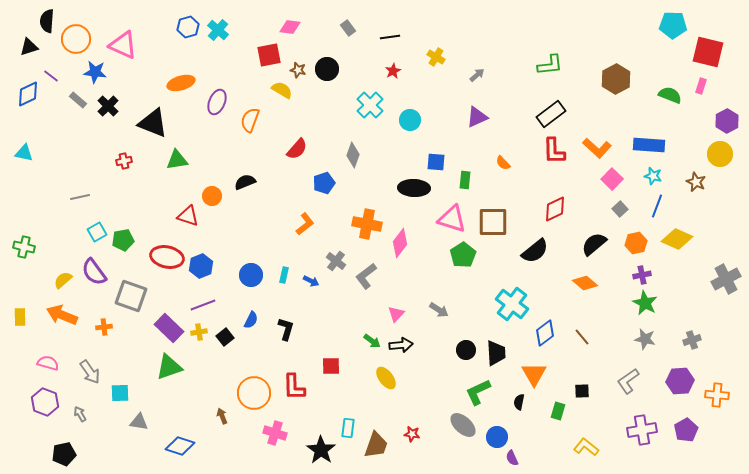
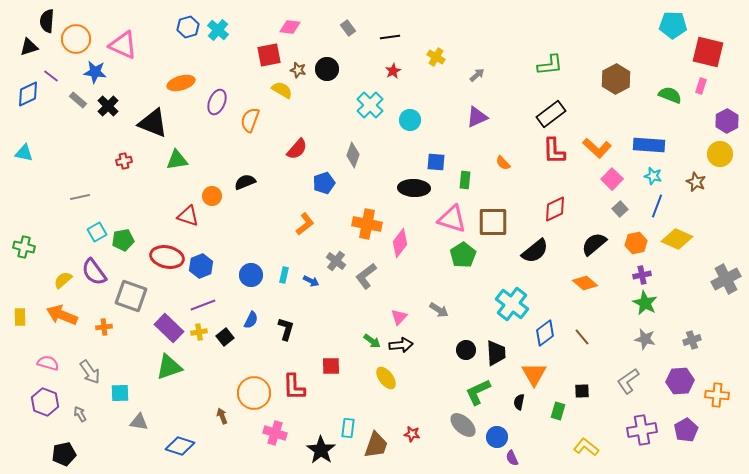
pink triangle at (396, 314): moved 3 px right, 3 px down
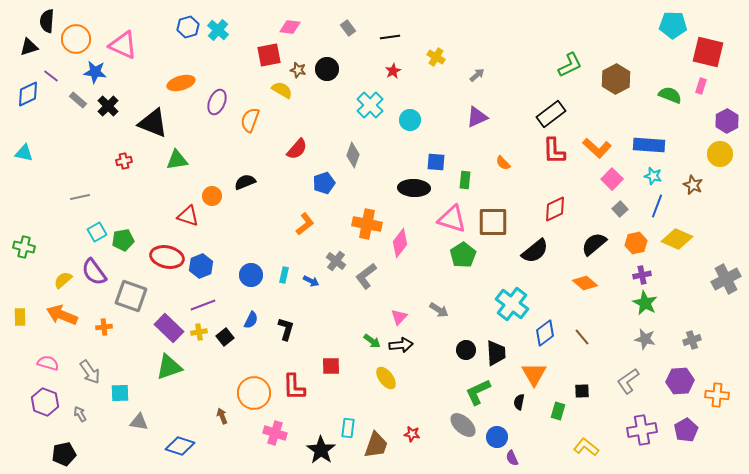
green L-shape at (550, 65): moved 20 px right; rotated 20 degrees counterclockwise
brown star at (696, 182): moved 3 px left, 3 px down
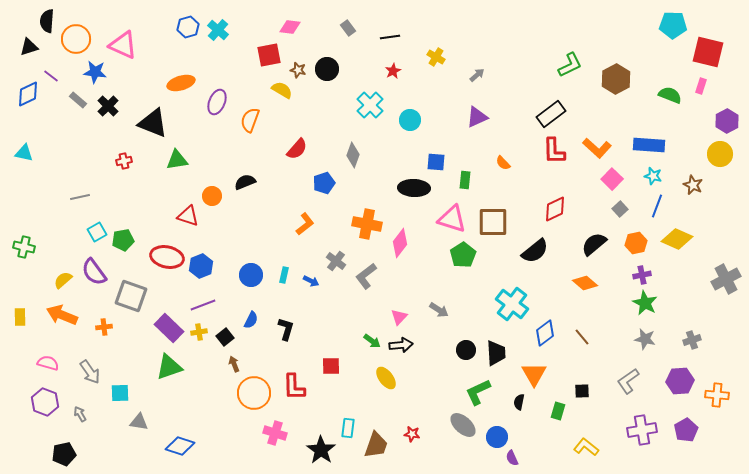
brown arrow at (222, 416): moved 12 px right, 52 px up
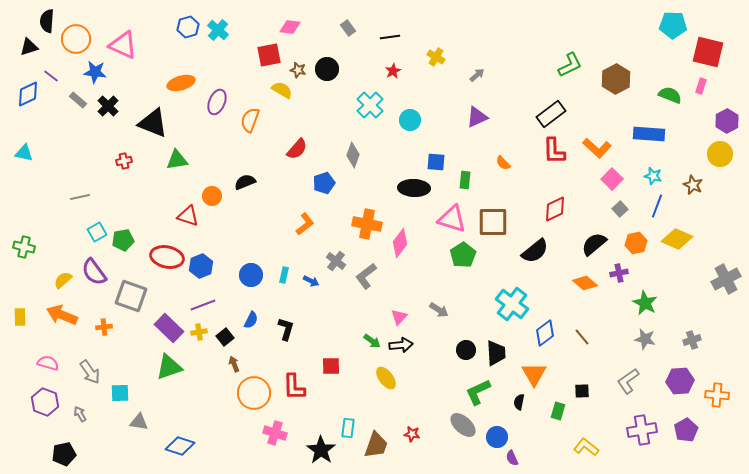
blue rectangle at (649, 145): moved 11 px up
purple cross at (642, 275): moved 23 px left, 2 px up
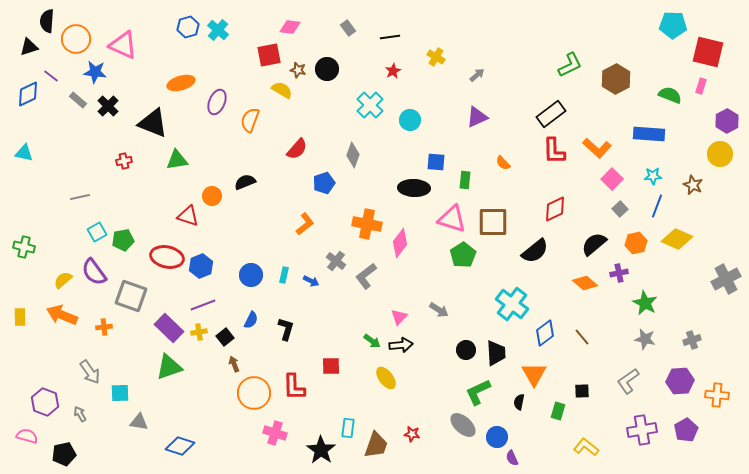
cyan star at (653, 176): rotated 18 degrees counterclockwise
pink semicircle at (48, 363): moved 21 px left, 73 px down
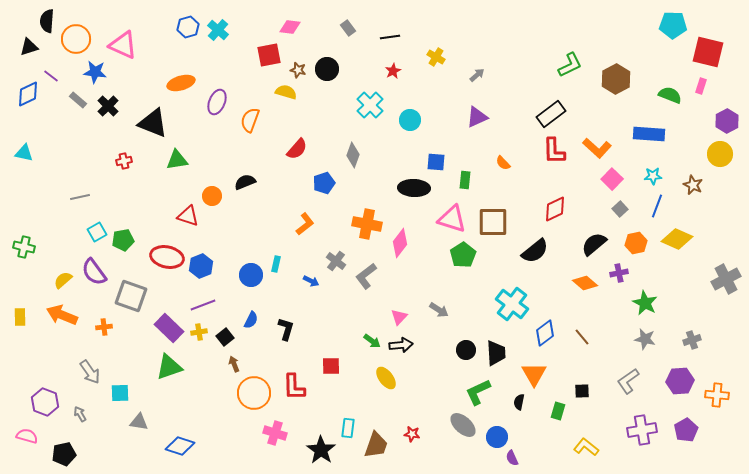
yellow semicircle at (282, 90): moved 4 px right, 2 px down; rotated 15 degrees counterclockwise
cyan rectangle at (284, 275): moved 8 px left, 11 px up
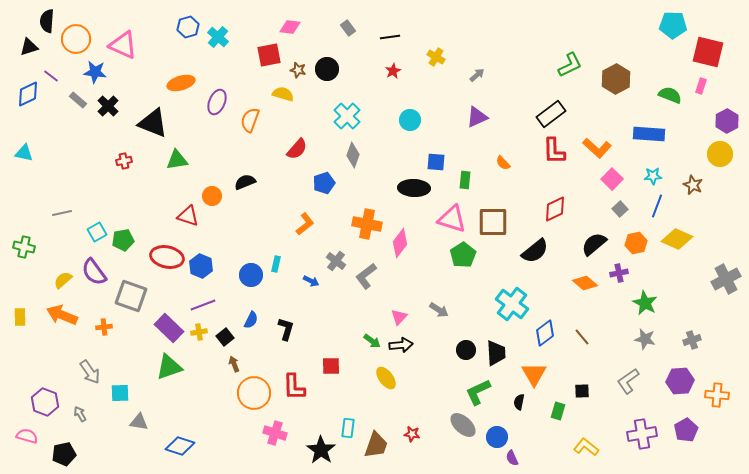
cyan cross at (218, 30): moved 7 px down
yellow semicircle at (286, 92): moved 3 px left, 2 px down
cyan cross at (370, 105): moved 23 px left, 11 px down
gray line at (80, 197): moved 18 px left, 16 px down
blue hexagon at (201, 266): rotated 15 degrees counterclockwise
purple cross at (642, 430): moved 4 px down
